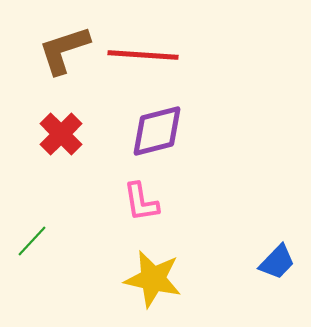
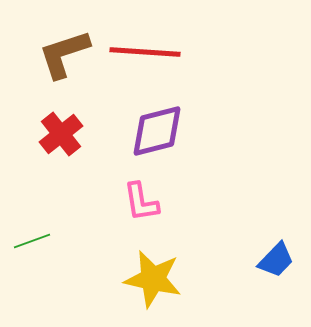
brown L-shape: moved 4 px down
red line: moved 2 px right, 3 px up
red cross: rotated 6 degrees clockwise
green line: rotated 27 degrees clockwise
blue trapezoid: moved 1 px left, 2 px up
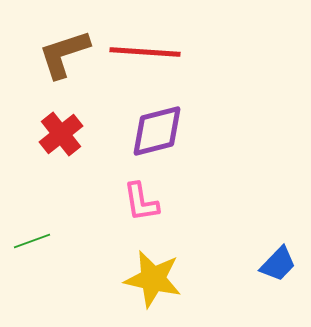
blue trapezoid: moved 2 px right, 4 px down
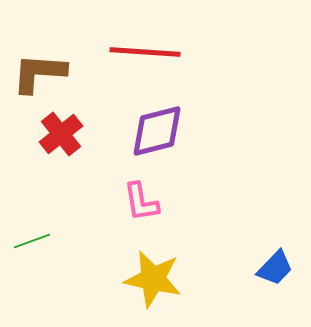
brown L-shape: moved 25 px left, 19 px down; rotated 22 degrees clockwise
blue trapezoid: moved 3 px left, 4 px down
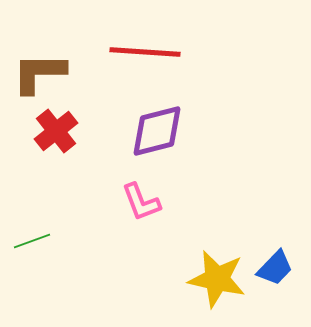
brown L-shape: rotated 4 degrees counterclockwise
red cross: moved 5 px left, 3 px up
pink L-shape: rotated 12 degrees counterclockwise
yellow star: moved 64 px right
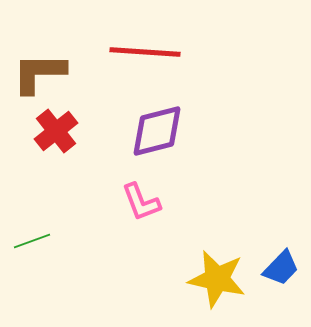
blue trapezoid: moved 6 px right
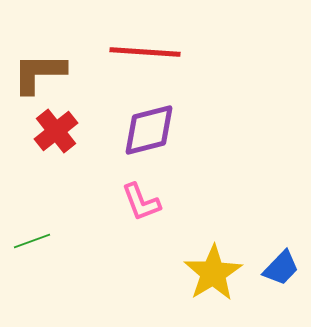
purple diamond: moved 8 px left, 1 px up
yellow star: moved 4 px left, 6 px up; rotated 28 degrees clockwise
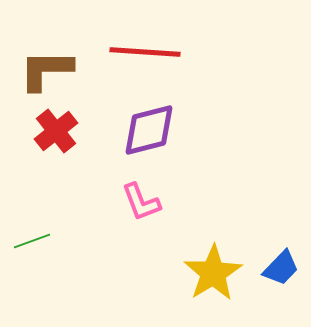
brown L-shape: moved 7 px right, 3 px up
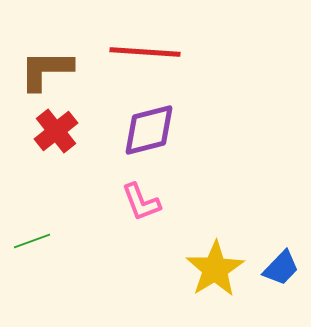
yellow star: moved 2 px right, 4 px up
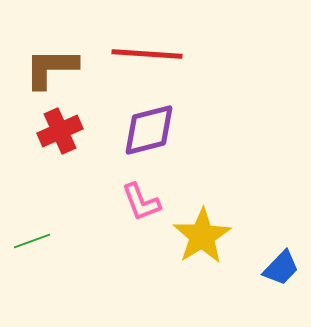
red line: moved 2 px right, 2 px down
brown L-shape: moved 5 px right, 2 px up
red cross: moved 4 px right; rotated 15 degrees clockwise
yellow star: moved 13 px left, 33 px up
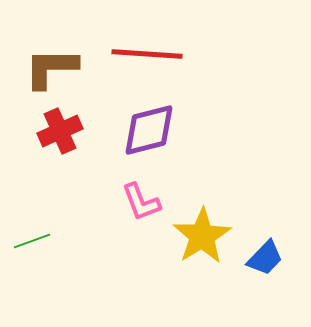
blue trapezoid: moved 16 px left, 10 px up
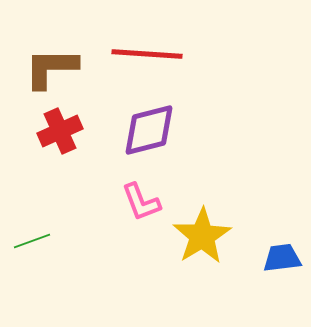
blue trapezoid: moved 17 px right; rotated 141 degrees counterclockwise
